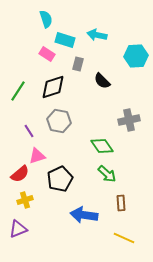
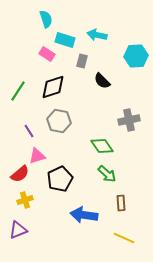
gray rectangle: moved 4 px right, 3 px up
purple triangle: moved 1 px down
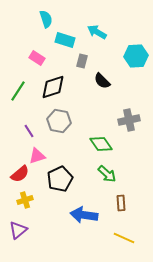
cyan arrow: moved 3 px up; rotated 18 degrees clockwise
pink rectangle: moved 10 px left, 4 px down
green diamond: moved 1 px left, 2 px up
purple triangle: rotated 18 degrees counterclockwise
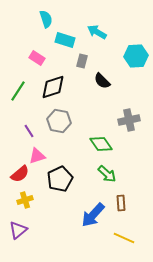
blue arrow: moved 9 px right; rotated 56 degrees counterclockwise
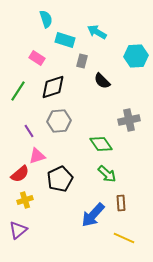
gray hexagon: rotated 15 degrees counterclockwise
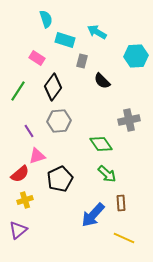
black diamond: rotated 36 degrees counterclockwise
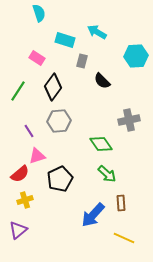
cyan semicircle: moved 7 px left, 6 px up
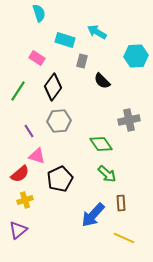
pink triangle: rotated 36 degrees clockwise
